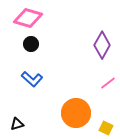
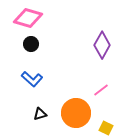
pink line: moved 7 px left, 7 px down
black triangle: moved 23 px right, 10 px up
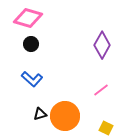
orange circle: moved 11 px left, 3 px down
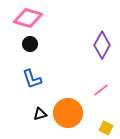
black circle: moved 1 px left
blue L-shape: rotated 30 degrees clockwise
orange circle: moved 3 px right, 3 px up
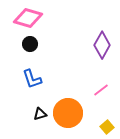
yellow square: moved 1 px right, 1 px up; rotated 24 degrees clockwise
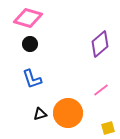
purple diamond: moved 2 px left, 1 px up; rotated 20 degrees clockwise
yellow square: moved 1 px right, 1 px down; rotated 24 degrees clockwise
